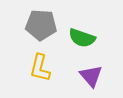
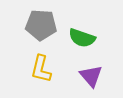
yellow L-shape: moved 1 px right, 1 px down
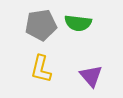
gray pentagon: rotated 12 degrees counterclockwise
green semicircle: moved 4 px left, 15 px up; rotated 12 degrees counterclockwise
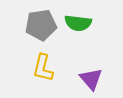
yellow L-shape: moved 2 px right, 1 px up
purple triangle: moved 3 px down
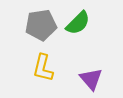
green semicircle: rotated 52 degrees counterclockwise
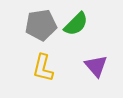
green semicircle: moved 2 px left, 1 px down
purple triangle: moved 5 px right, 13 px up
